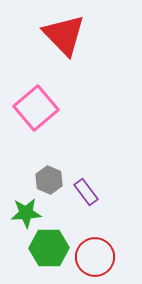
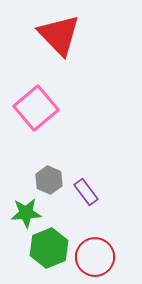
red triangle: moved 5 px left
green hexagon: rotated 21 degrees counterclockwise
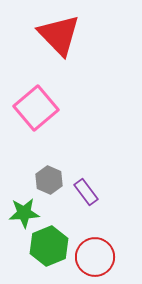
green star: moved 2 px left
green hexagon: moved 2 px up
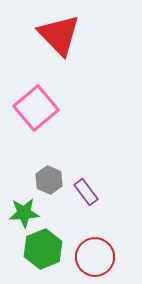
green hexagon: moved 6 px left, 3 px down
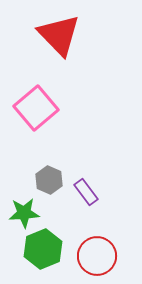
red circle: moved 2 px right, 1 px up
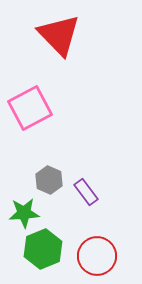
pink square: moved 6 px left; rotated 12 degrees clockwise
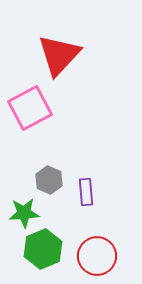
red triangle: moved 20 px down; rotated 27 degrees clockwise
purple rectangle: rotated 32 degrees clockwise
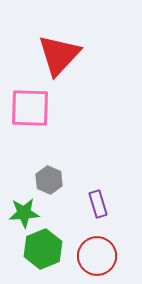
pink square: rotated 30 degrees clockwise
purple rectangle: moved 12 px right, 12 px down; rotated 12 degrees counterclockwise
